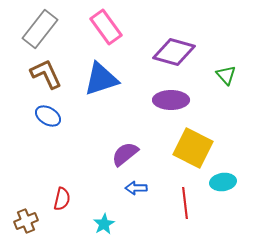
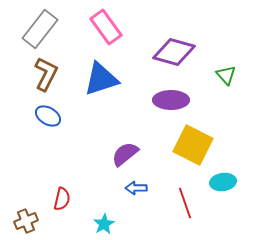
brown L-shape: rotated 52 degrees clockwise
yellow square: moved 3 px up
red line: rotated 12 degrees counterclockwise
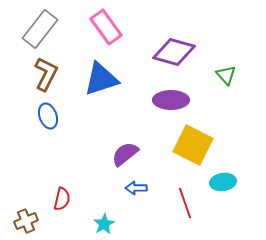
blue ellipse: rotated 40 degrees clockwise
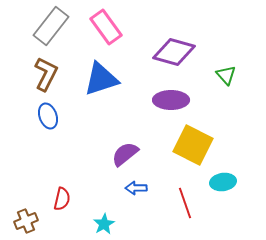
gray rectangle: moved 11 px right, 3 px up
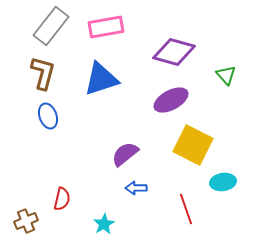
pink rectangle: rotated 64 degrees counterclockwise
brown L-shape: moved 3 px left, 1 px up; rotated 12 degrees counterclockwise
purple ellipse: rotated 28 degrees counterclockwise
red line: moved 1 px right, 6 px down
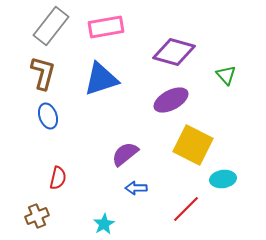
cyan ellipse: moved 3 px up
red semicircle: moved 4 px left, 21 px up
red line: rotated 64 degrees clockwise
brown cross: moved 11 px right, 5 px up
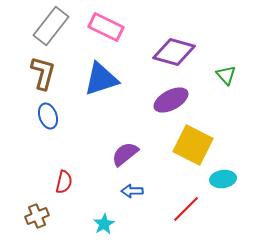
pink rectangle: rotated 36 degrees clockwise
red semicircle: moved 6 px right, 4 px down
blue arrow: moved 4 px left, 3 px down
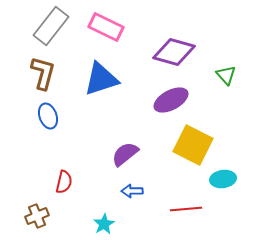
red line: rotated 40 degrees clockwise
